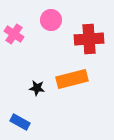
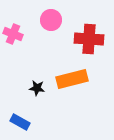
pink cross: moved 1 px left; rotated 12 degrees counterclockwise
red cross: rotated 8 degrees clockwise
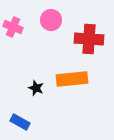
pink cross: moved 7 px up
orange rectangle: rotated 8 degrees clockwise
black star: moved 1 px left; rotated 14 degrees clockwise
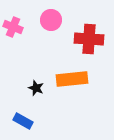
blue rectangle: moved 3 px right, 1 px up
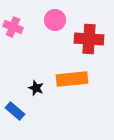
pink circle: moved 4 px right
blue rectangle: moved 8 px left, 10 px up; rotated 12 degrees clockwise
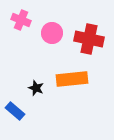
pink circle: moved 3 px left, 13 px down
pink cross: moved 8 px right, 7 px up
red cross: rotated 8 degrees clockwise
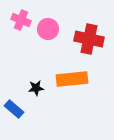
pink circle: moved 4 px left, 4 px up
black star: rotated 28 degrees counterclockwise
blue rectangle: moved 1 px left, 2 px up
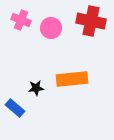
pink circle: moved 3 px right, 1 px up
red cross: moved 2 px right, 18 px up
blue rectangle: moved 1 px right, 1 px up
